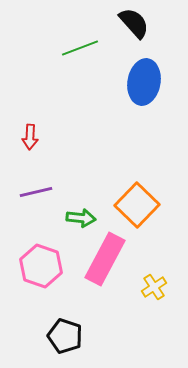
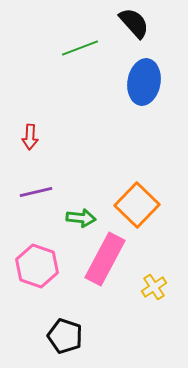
pink hexagon: moved 4 px left
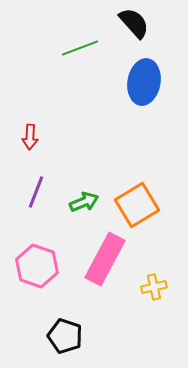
purple line: rotated 56 degrees counterclockwise
orange square: rotated 15 degrees clockwise
green arrow: moved 3 px right, 16 px up; rotated 28 degrees counterclockwise
yellow cross: rotated 20 degrees clockwise
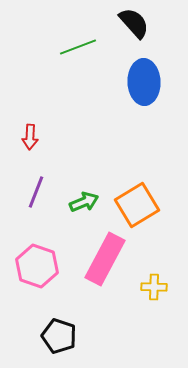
green line: moved 2 px left, 1 px up
blue ellipse: rotated 12 degrees counterclockwise
yellow cross: rotated 15 degrees clockwise
black pentagon: moved 6 px left
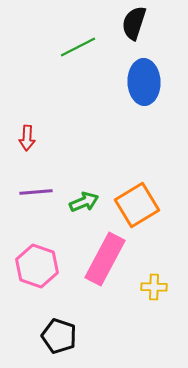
black semicircle: rotated 120 degrees counterclockwise
green line: rotated 6 degrees counterclockwise
red arrow: moved 3 px left, 1 px down
purple line: rotated 64 degrees clockwise
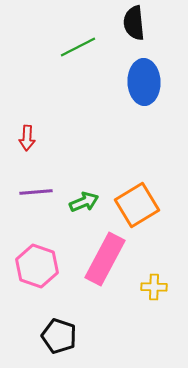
black semicircle: rotated 24 degrees counterclockwise
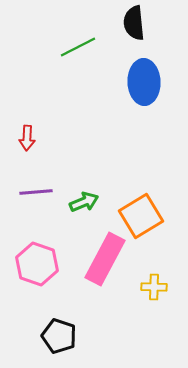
orange square: moved 4 px right, 11 px down
pink hexagon: moved 2 px up
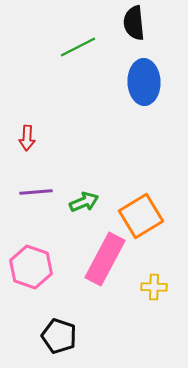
pink hexagon: moved 6 px left, 3 px down
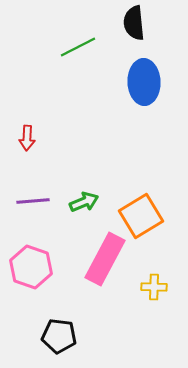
purple line: moved 3 px left, 9 px down
black pentagon: rotated 12 degrees counterclockwise
